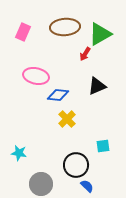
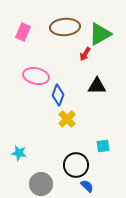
black triangle: rotated 24 degrees clockwise
blue diamond: rotated 75 degrees counterclockwise
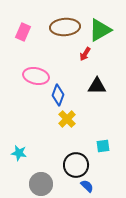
green triangle: moved 4 px up
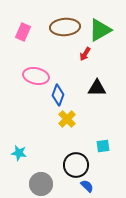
black triangle: moved 2 px down
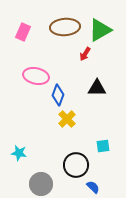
blue semicircle: moved 6 px right, 1 px down
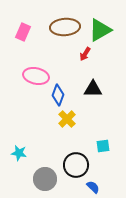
black triangle: moved 4 px left, 1 px down
gray circle: moved 4 px right, 5 px up
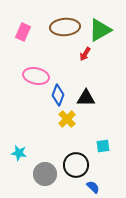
black triangle: moved 7 px left, 9 px down
gray circle: moved 5 px up
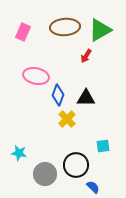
red arrow: moved 1 px right, 2 px down
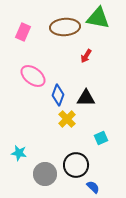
green triangle: moved 2 px left, 12 px up; rotated 40 degrees clockwise
pink ellipse: moved 3 px left; rotated 25 degrees clockwise
cyan square: moved 2 px left, 8 px up; rotated 16 degrees counterclockwise
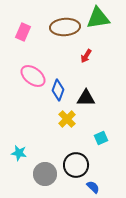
green triangle: rotated 20 degrees counterclockwise
blue diamond: moved 5 px up
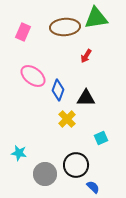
green triangle: moved 2 px left
